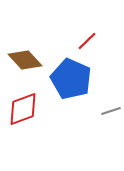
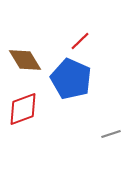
red line: moved 7 px left
brown diamond: rotated 12 degrees clockwise
gray line: moved 23 px down
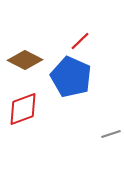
brown diamond: rotated 32 degrees counterclockwise
blue pentagon: moved 2 px up
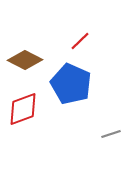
blue pentagon: moved 7 px down
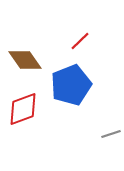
brown diamond: rotated 28 degrees clockwise
blue pentagon: moved 1 px down; rotated 27 degrees clockwise
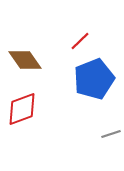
blue pentagon: moved 23 px right, 6 px up
red diamond: moved 1 px left
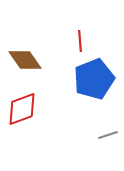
red line: rotated 50 degrees counterclockwise
gray line: moved 3 px left, 1 px down
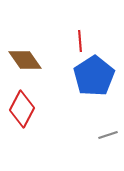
blue pentagon: moved 3 px up; rotated 12 degrees counterclockwise
red diamond: rotated 42 degrees counterclockwise
